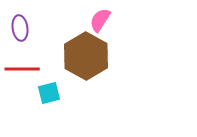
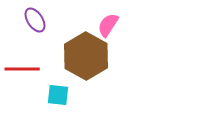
pink semicircle: moved 8 px right, 5 px down
purple ellipse: moved 15 px right, 8 px up; rotated 25 degrees counterclockwise
cyan square: moved 9 px right, 2 px down; rotated 20 degrees clockwise
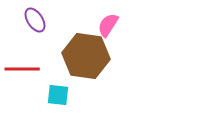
brown hexagon: rotated 21 degrees counterclockwise
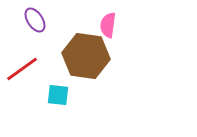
pink semicircle: rotated 25 degrees counterclockwise
red line: rotated 36 degrees counterclockwise
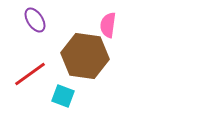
brown hexagon: moved 1 px left
red line: moved 8 px right, 5 px down
cyan square: moved 5 px right, 1 px down; rotated 15 degrees clockwise
